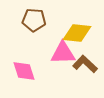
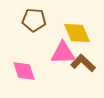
yellow diamond: rotated 60 degrees clockwise
brown L-shape: moved 2 px left, 1 px up
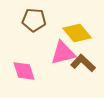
yellow diamond: rotated 16 degrees counterclockwise
pink triangle: rotated 12 degrees counterclockwise
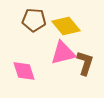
yellow diamond: moved 11 px left, 7 px up
brown L-shape: moved 2 px right; rotated 65 degrees clockwise
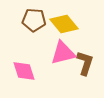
yellow diamond: moved 2 px left, 2 px up
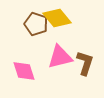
brown pentagon: moved 2 px right, 4 px down; rotated 15 degrees clockwise
yellow diamond: moved 7 px left, 6 px up
pink triangle: moved 3 px left, 4 px down
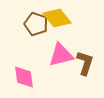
pink triangle: moved 1 px right, 2 px up
pink diamond: moved 6 px down; rotated 10 degrees clockwise
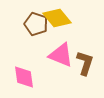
pink triangle: rotated 36 degrees clockwise
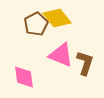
brown pentagon: rotated 25 degrees clockwise
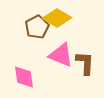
yellow diamond: rotated 20 degrees counterclockwise
brown pentagon: moved 1 px right, 3 px down
brown L-shape: rotated 15 degrees counterclockwise
